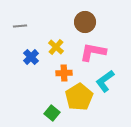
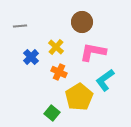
brown circle: moved 3 px left
orange cross: moved 5 px left, 1 px up; rotated 28 degrees clockwise
cyan L-shape: moved 1 px up
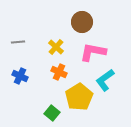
gray line: moved 2 px left, 16 px down
blue cross: moved 11 px left, 19 px down; rotated 21 degrees counterclockwise
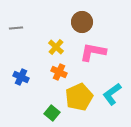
gray line: moved 2 px left, 14 px up
blue cross: moved 1 px right, 1 px down
cyan L-shape: moved 7 px right, 14 px down
yellow pentagon: rotated 8 degrees clockwise
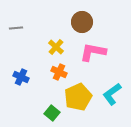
yellow pentagon: moved 1 px left
